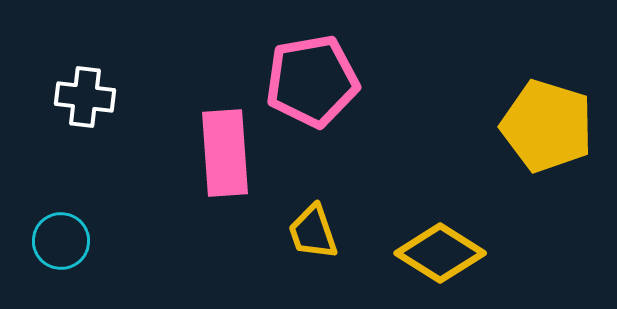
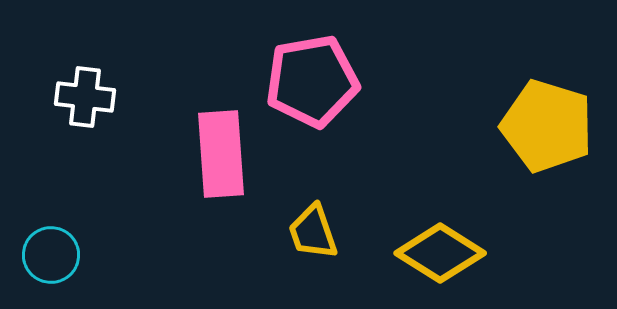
pink rectangle: moved 4 px left, 1 px down
cyan circle: moved 10 px left, 14 px down
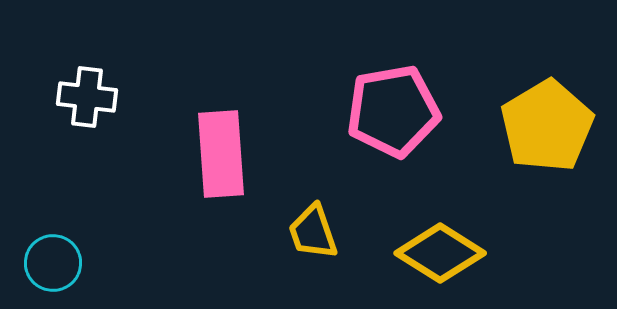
pink pentagon: moved 81 px right, 30 px down
white cross: moved 2 px right
yellow pentagon: rotated 24 degrees clockwise
cyan circle: moved 2 px right, 8 px down
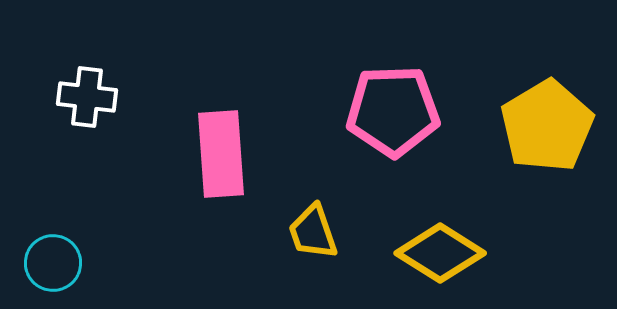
pink pentagon: rotated 8 degrees clockwise
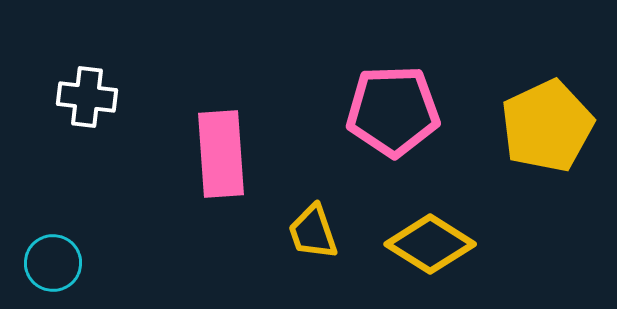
yellow pentagon: rotated 6 degrees clockwise
yellow diamond: moved 10 px left, 9 px up
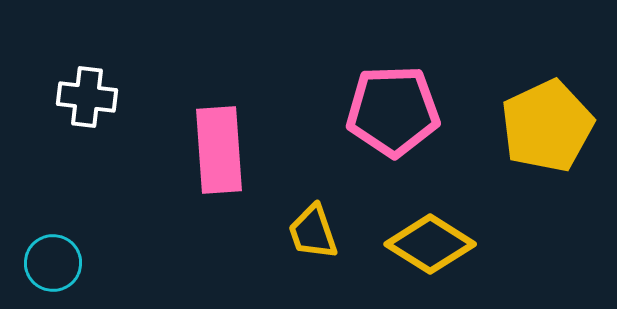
pink rectangle: moved 2 px left, 4 px up
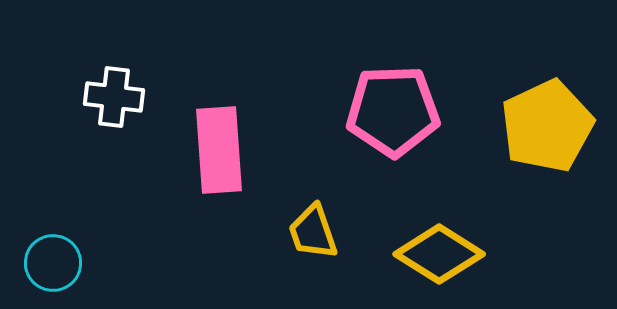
white cross: moved 27 px right
yellow diamond: moved 9 px right, 10 px down
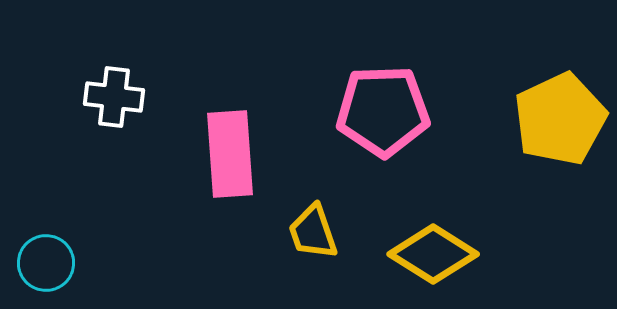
pink pentagon: moved 10 px left
yellow pentagon: moved 13 px right, 7 px up
pink rectangle: moved 11 px right, 4 px down
yellow diamond: moved 6 px left
cyan circle: moved 7 px left
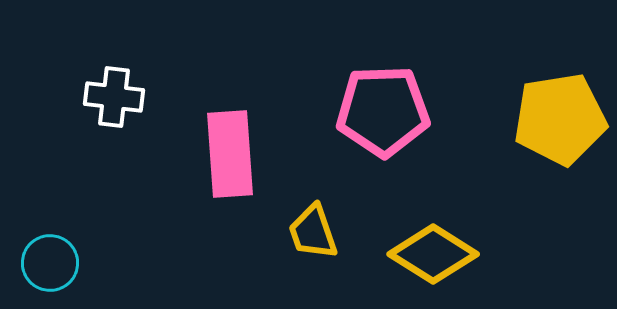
yellow pentagon: rotated 16 degrees clockwise
cyan circle: moved 4 px right
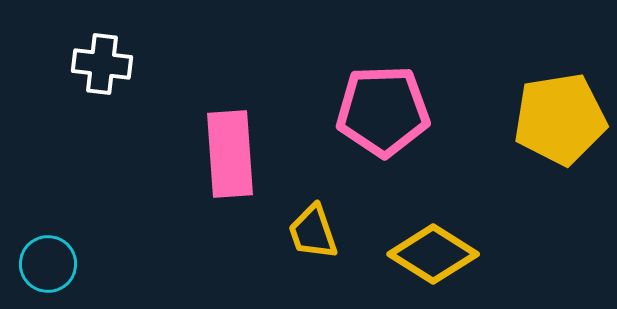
white cross: moved 12 px left, 33 px up
cyan circle: moved 2 px left, 1 px down
